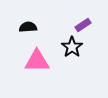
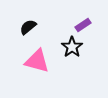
black semicircle: rotated 36 degrees counterclockwise
pink triangle: rotated 16 degrees clockwise
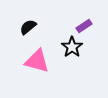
purple rectangle: moved 1 px right, 1 px down
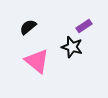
black star: rotated 20 degrees counterclockwise
pink triangle: rotated 24 degrees clockwise
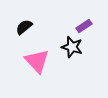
black semicircle: moved 4 px left
pink triangle: rotated 8 degrees clockwise
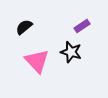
purple rectangle: moved 2 px left
black star: moved 1 px left, 5 px down
